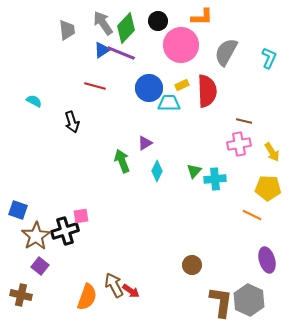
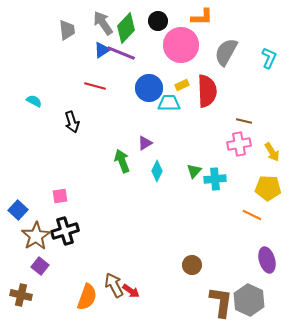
blue square: rotated 24 degrees clockwise
pink square: moved 21 px left, 20 px up
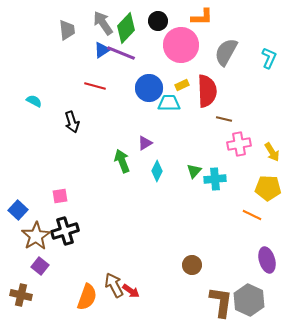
brown line: moved 20 px left, 2 px up
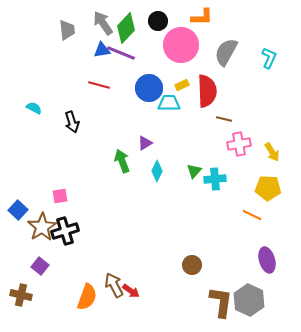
blue triangle: rotated 24 degrees clockwise
red line: moved 4 px right, 1 px up
cyan semicircle: moved 7 px down
brown star: moved 6 px right, 9 px up
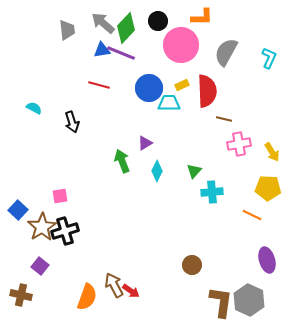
gray arrow: rotated 15 degrees counterclockwise
cyan cross: moved 3 px left, 13 px down
